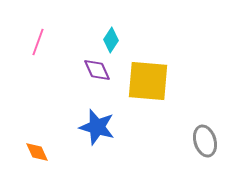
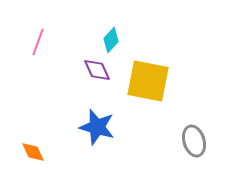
cyan diamond: rotated 10 degrees clockwise
yellow square: rotated 6 degrees clockwise
gray ellipse: moved 11 px left
orange diamond: moved 4 px left
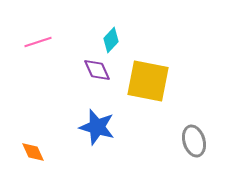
pink line: rotated 52 degrees clockwise
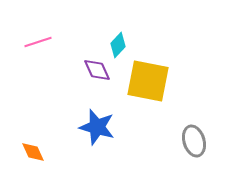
cyan diamond: moved 7 px right, 5 px down
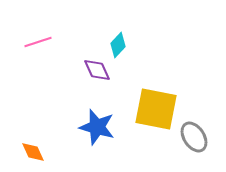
yellow square: moved 8 px right, 28 px down
gray ellipse: moved 4 px up; rotated 16 degrees counterclockwise
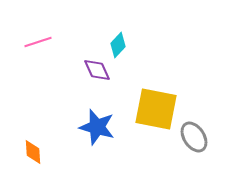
orange diamond: rotated 20 degrees clockwise
